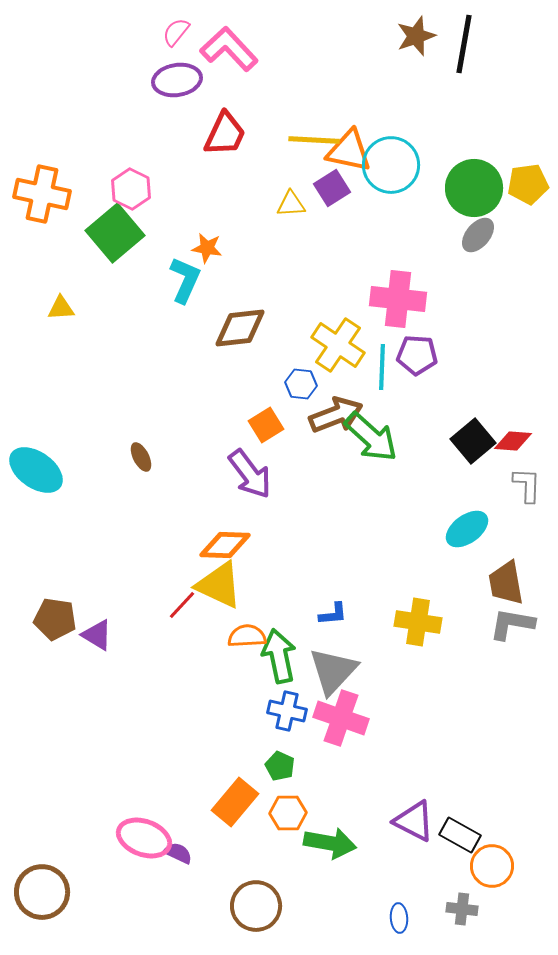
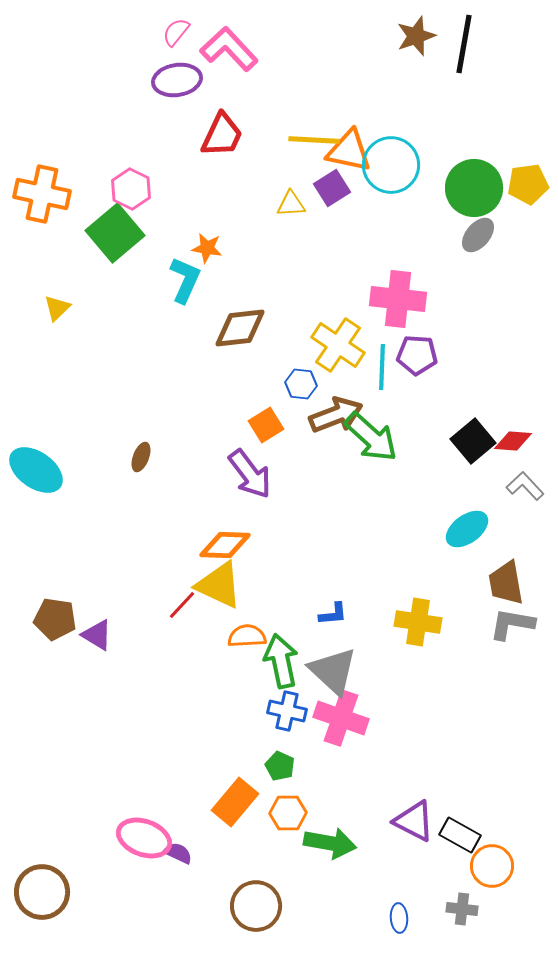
red trapezoid at (225, 134): moved 3 px left, 1 px down
yellow triangle at (61, 308): moved 4 px left; rotated 40 degrees counterclockwise
brown ellipse at (141, 457): rotated 48 degrees clockwise
gray L-shape at (527, 485): moved 2 px left, 1 px down; rotated 45 degrees counterclockwise
green arrow at (279, 656): moved 2 px right, 5 px down
gray triangle at (333, 671): rotated 30 degrees counterclockwise
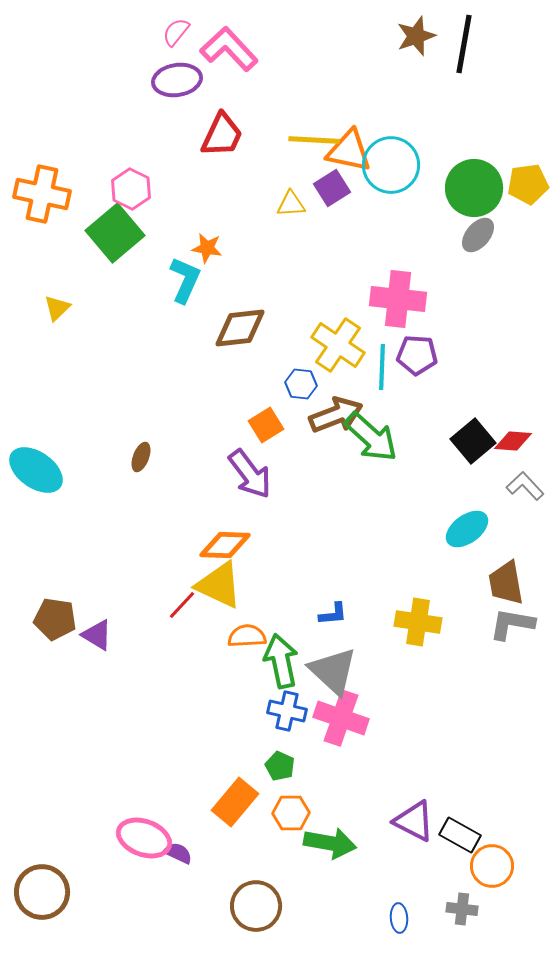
orange hexagon at (288, 813): moved 3 px right
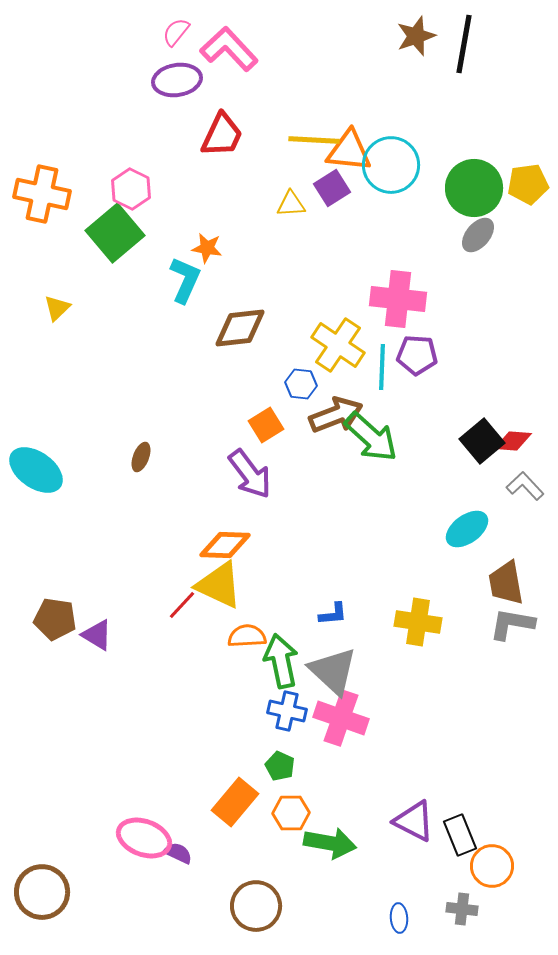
orange triangle at (349, 151): rotated 6 degrees counterclockwise
black square at (473, 441): moved 9 px right
black rectangle at (460, 835): rotated 39 degrees clockwise
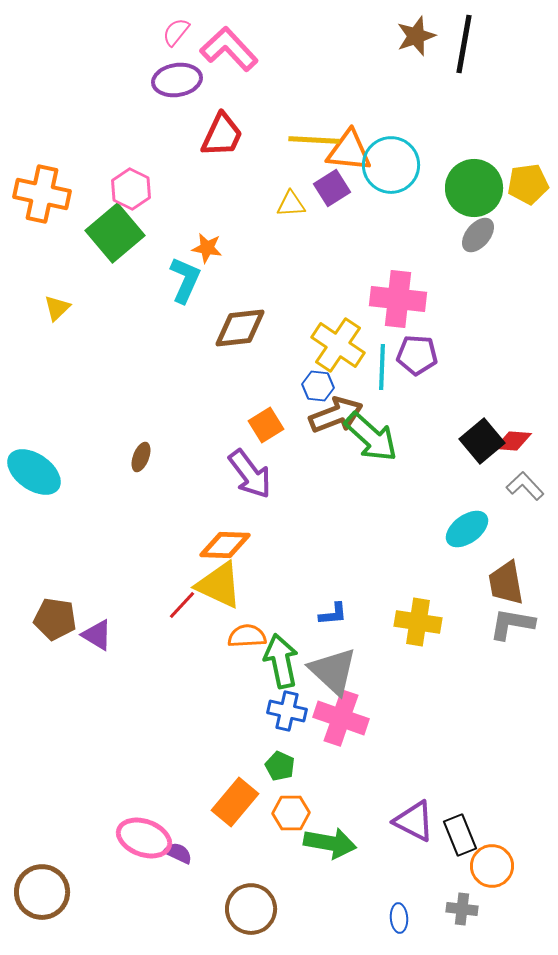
blue hexagon at (301, 384): moved 17 px right, 2 px down
cyan ellipse at (36, 470): moved 2 px left, 2 px down
brown circle at (256, 906): moved 5 px left, 3 px down
